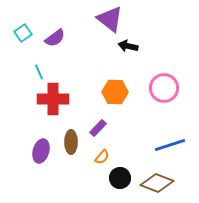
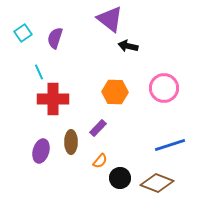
purple semicircle: rotated 145 degrees clockwise
orange semicircle: moved 2 px left, 4 px down
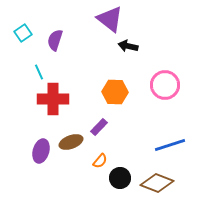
purple semicircle: moved 2 px down
pink circle: moved 1 px right, 3 px up
purple rectangle: moved 1 px right, 1 px up
brown ellipse: rotated 70 degrees clockwise
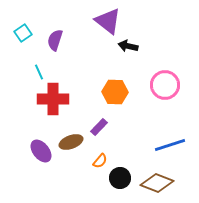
purple triangle: moved 2 px left, 2 px down
purple ellipse: rotated 55 degrees counterclockwise
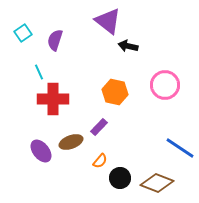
orange hexagon: rotated 10 degrees clockwise
blue line: moved 10 px right, 3 px down; rotated 52 degrees clockwise
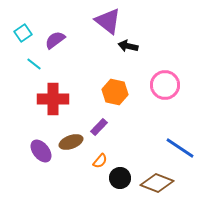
purple semicircle: rotated 35 degrees clockwise
cyan line: moved 5 px left, 8 px up; rotated 28 degrees counterclockwise
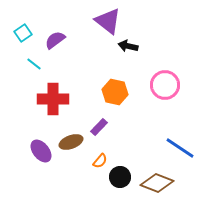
black circle: moved 1 px up
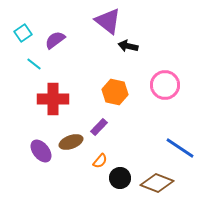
black circle: moved 1 px down
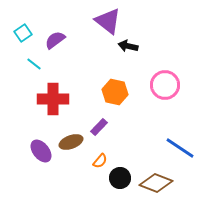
brown diamond: moved 1 px left
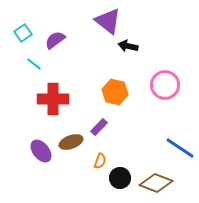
orange semicircle: rotated 21 degrees counterclockwise
